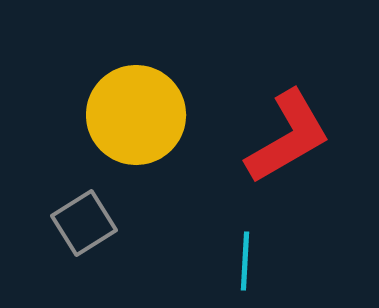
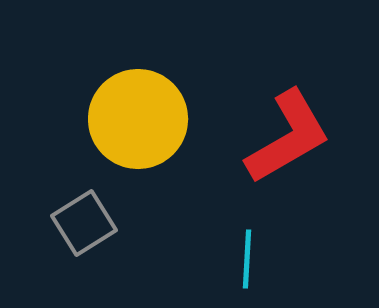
yellow circle: moved 2 px right, 4 px down
cyan line: moved 2 px right, 2 px up
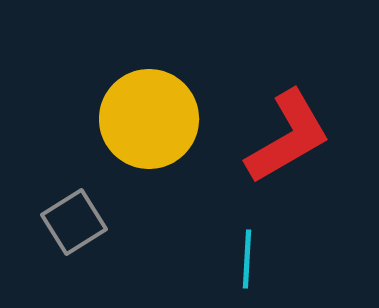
yellow circle: moved 11 px right
gray square: moved 10 px left, 1 px up
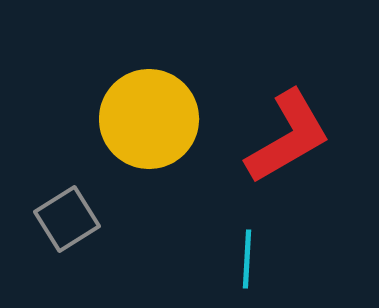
gray square: moved 7 px left, 3 px up
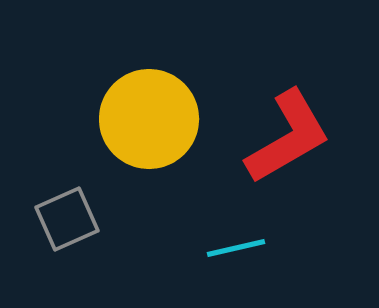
gray square: rotated 8 degrees clockwise
cyan line: moved 11 px left, 11 px up; rotated 74 degrees clockwise
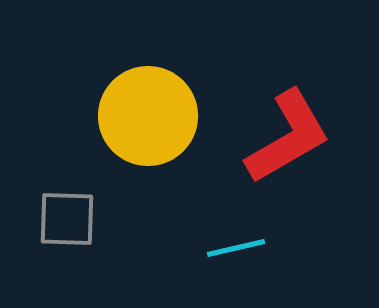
yellow circle: moved 1 px left, 3 px up
gray square: rotated 26 degrees clockwise
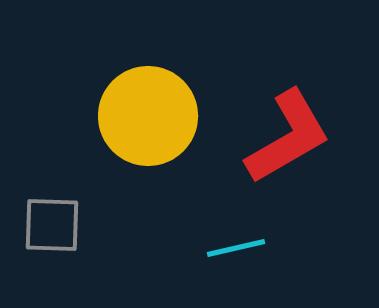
gray square: moved 15 px left, 6 px down
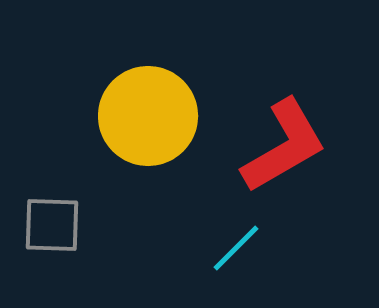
red L-shape: moved 4 px left, 9 px down
cyan line: rotated 32 degrees counterclockwise
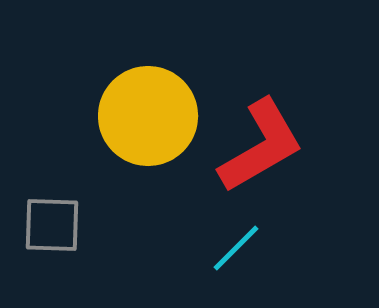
red L-shape: moved 23 px left
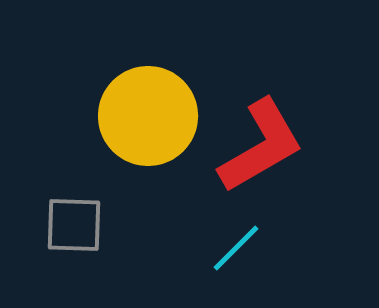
gray square: moved 22 px right
